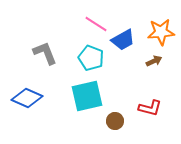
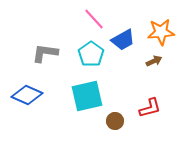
pink line: moved 2 px left, 5 px up; rotated 15 degrees clockwise
gray L-shape: rotated 60 degrees counterclockwise
cyan pentagon: moved 4 px up; rotated 15 degrees clockwise
blue diamond: moved 3 px up
red L-shape: rotated 30 degrees counterclockwise
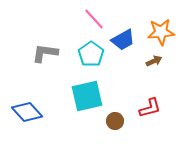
blue diamond: moved 17 px down; rotated 24 degrees clockwise
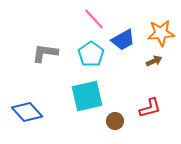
orange star: moved 1 px down
